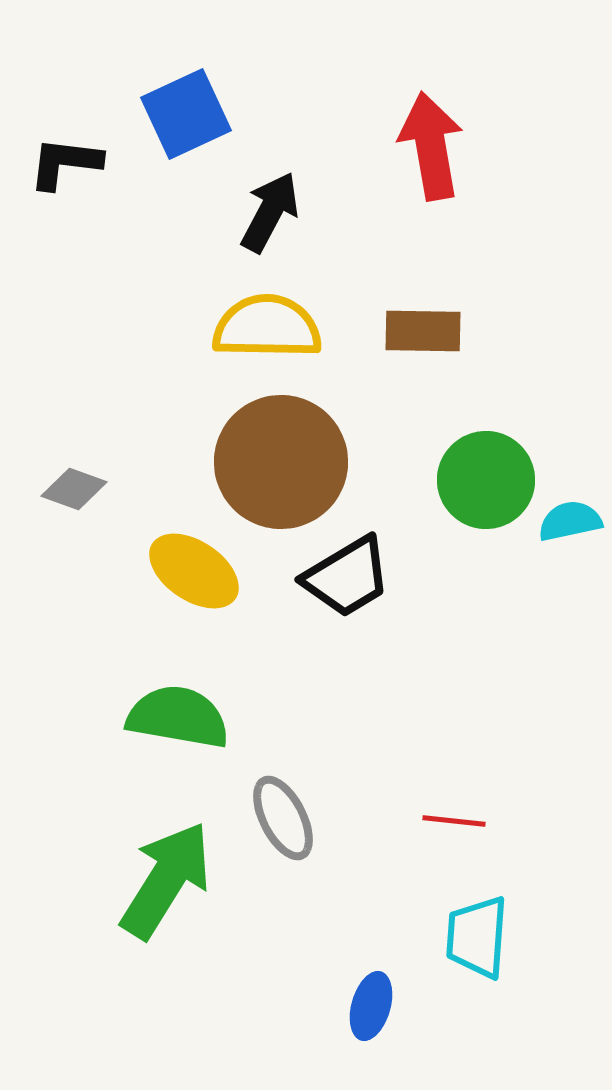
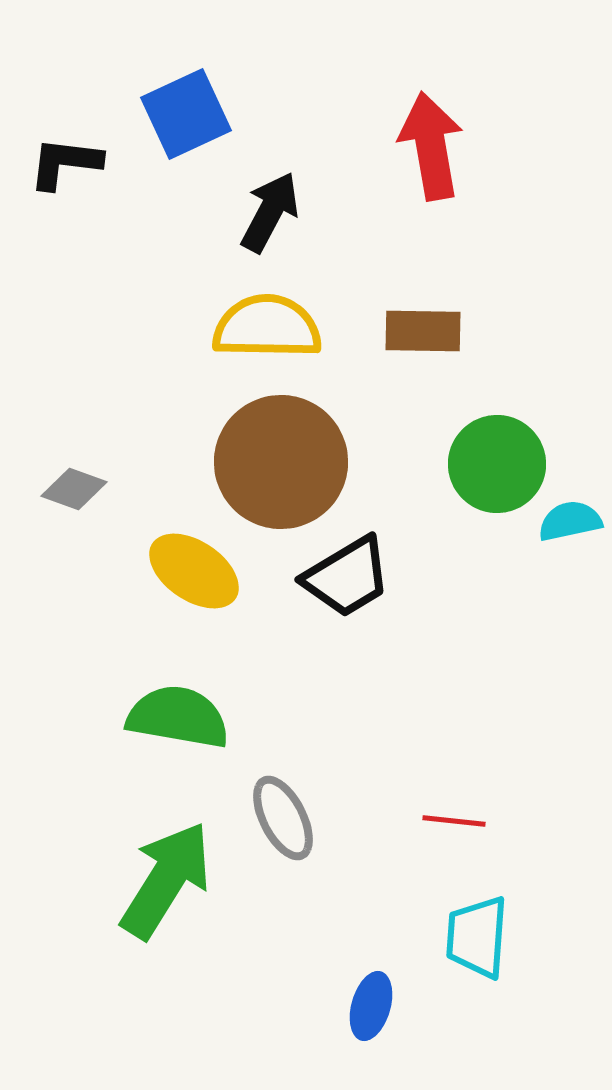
green circle: moved 11 px right, 16 px up
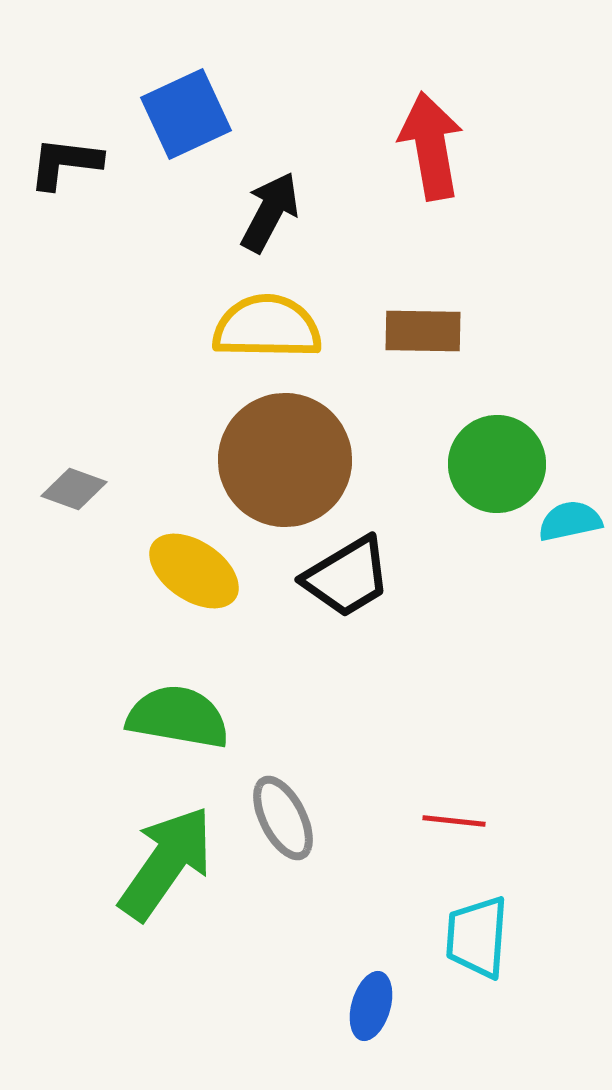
brown circle: moved 4 px right, 2 px up
green arrow: moved 17 px up; rotated 3 degrees clockwise
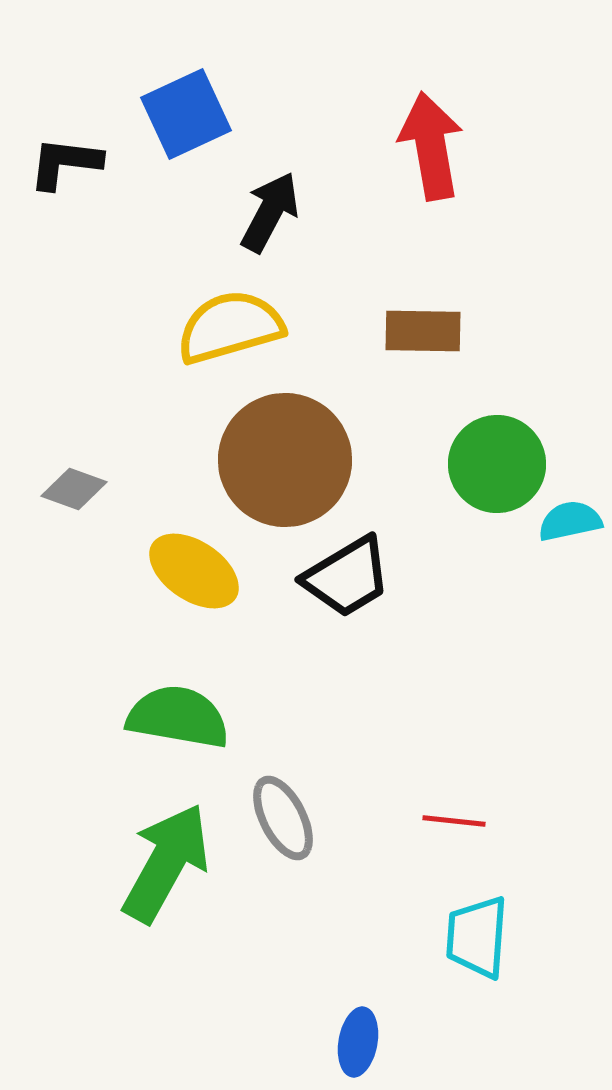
yellow semicircle: moved 37 px left; rotated 17 degrees counterclockwise
green arrow: rotated 6 degrees counterclockwise
blue ellipse: moved 13 px left, 36 px down; rotated 6 degrees counterclockwise
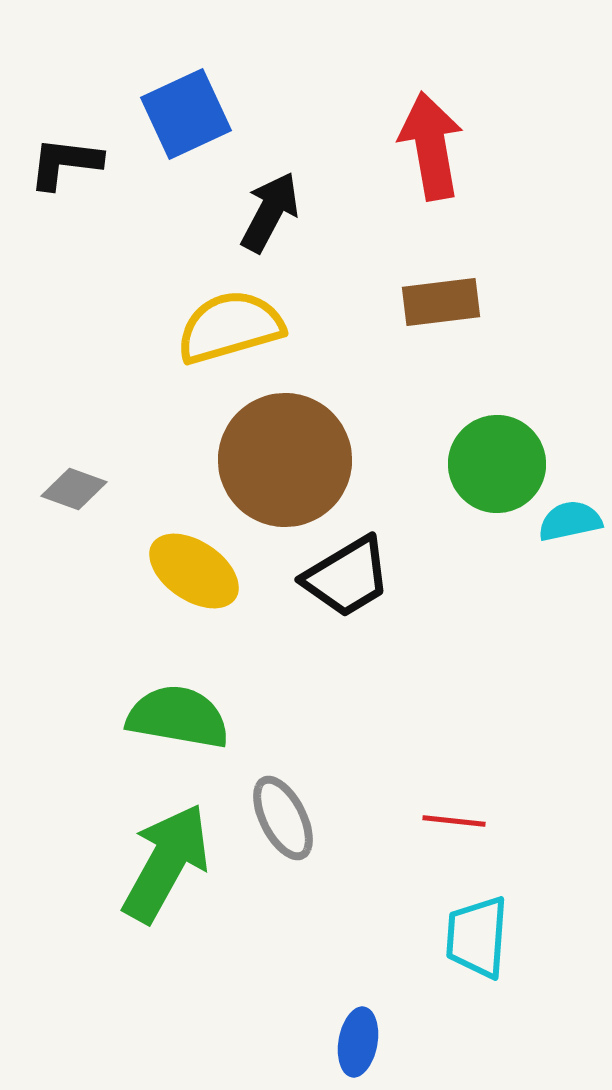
brown rectangle: moved 18 px right, 29 px up; rotated 8 degrees counterclockwise
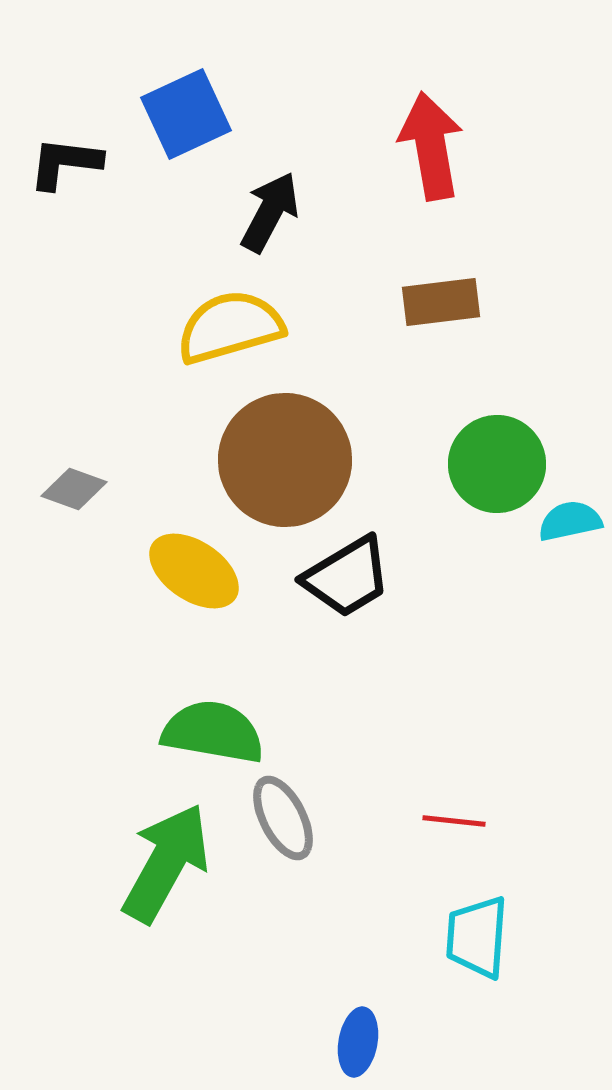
green semicircle: moved 35 px right, 15 px down
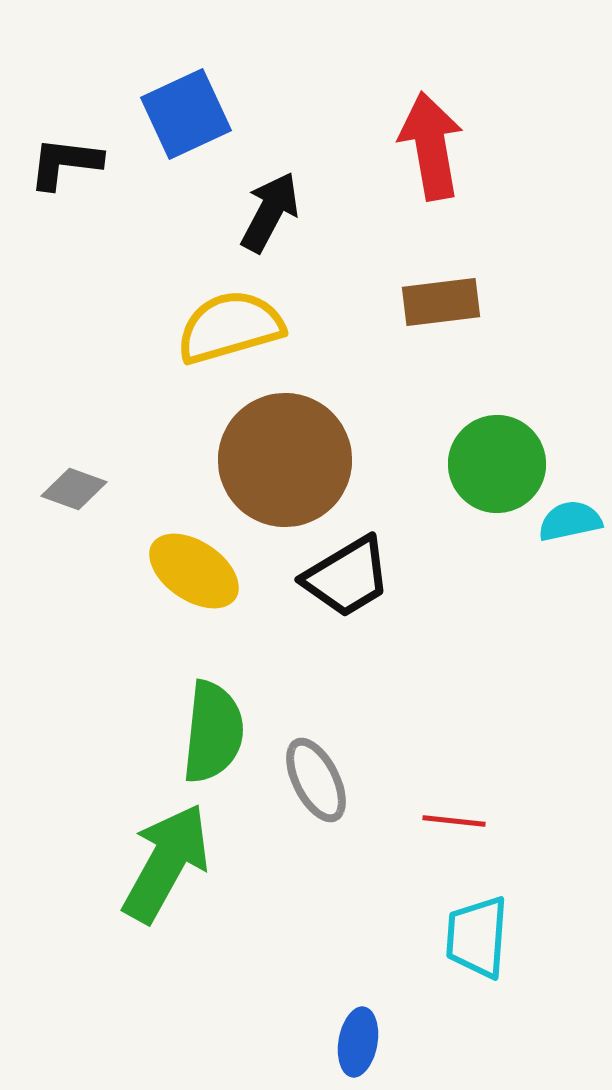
green semicircle: rotated 86 degrees clockwise
gray ellipse: moved 33 px right, 38 px up
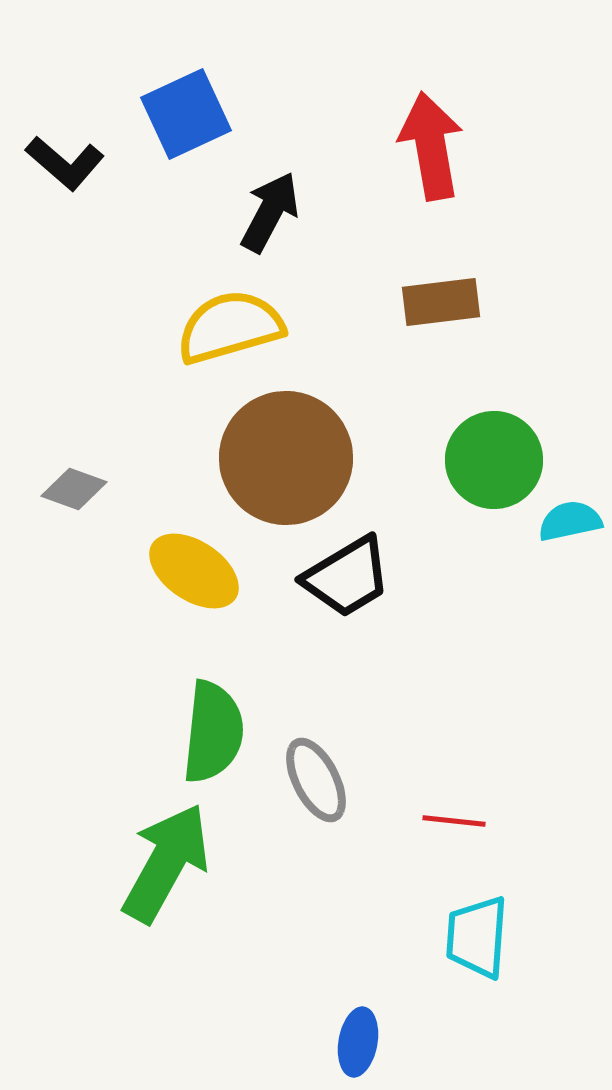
black L-shape: rotated 146 degrees counterclockwise
brown circle: moved 1 px right, 2 px up
green circle: moved 3 px left, 4 px up
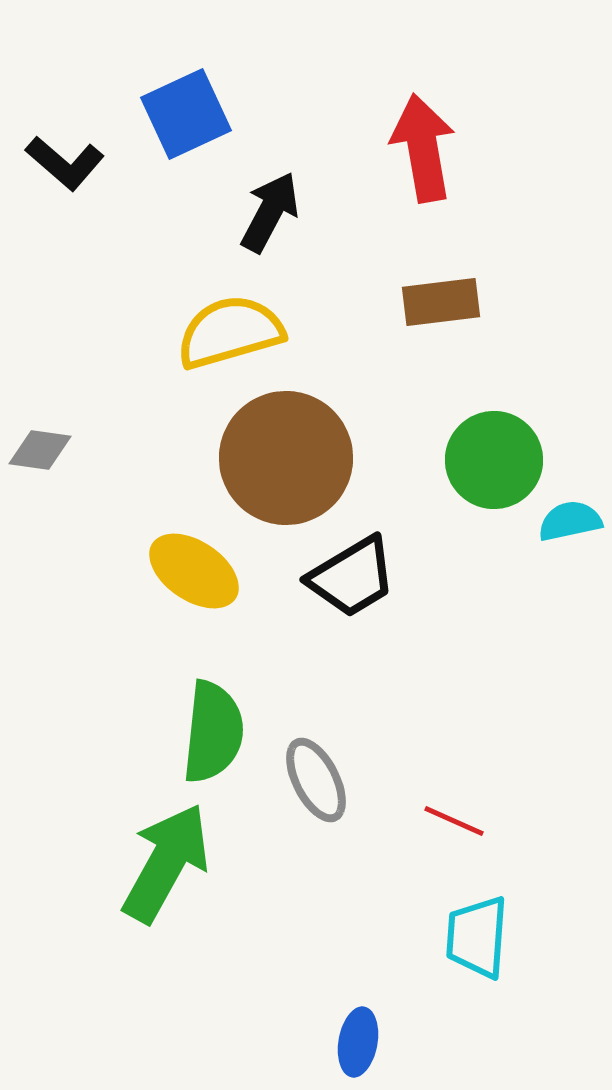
red arrow: moved 8 px left, 2 px down
yellow semicircle: moved 5 px down
gray diamond: moved 34 px left, 39 px up; rotated 12 degrees counterclockwise
black trapezoid: moved 5 px right
red line: rotated 18 degrees clockwise
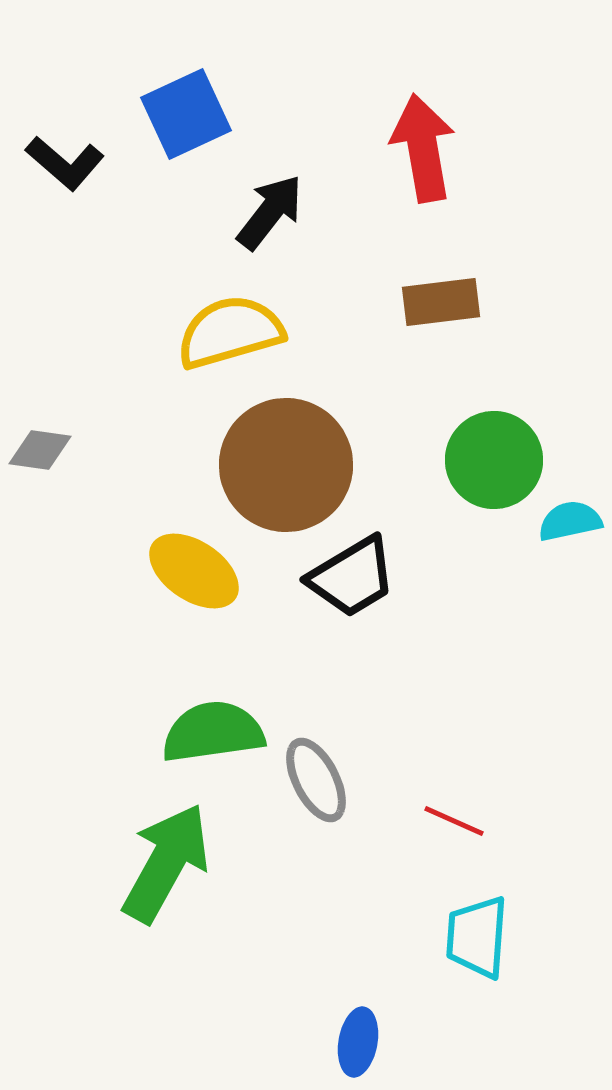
black arrow: rotated 10 degrees clockwise
brown circle: moved 7 px down
green semicircle: rotated 104 degrees counterclockwise
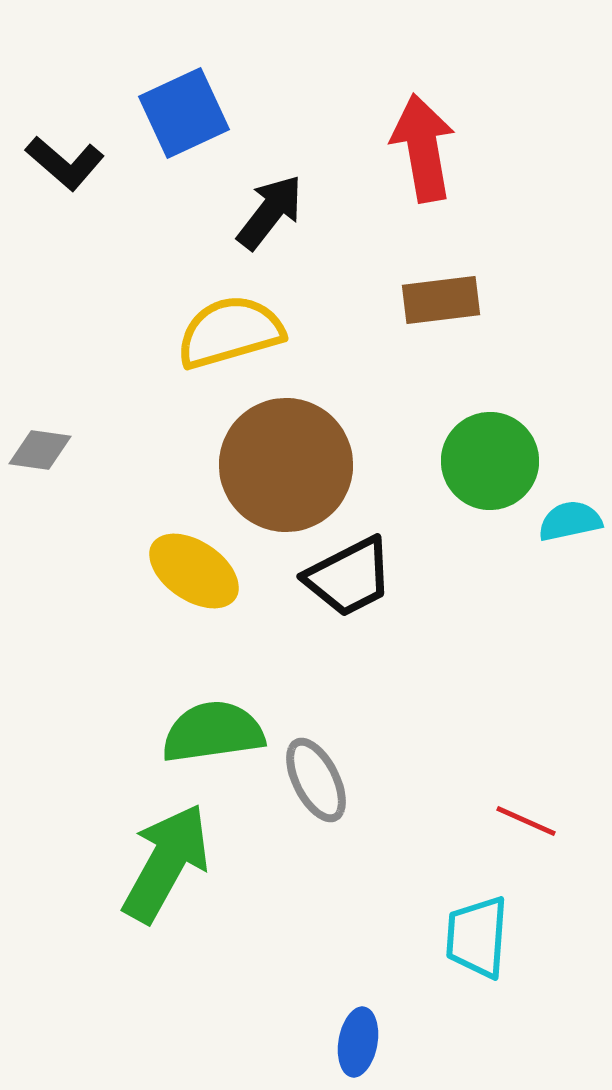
blue square: moved 2 px left, 1 px up
brown rectangle: moved 2 px up
green circle: moved 4 px left, 1 px down
black trapezoid: moved 3 px left; rotated 4 degrees clockwise
red line: moved 72 px right
